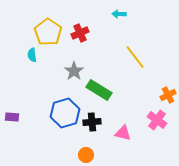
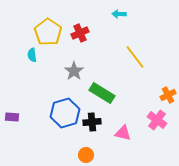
green rectangle: moved 3 px right, 3 px down
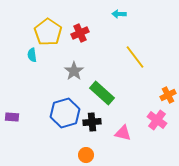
green rectangle: rotated 10 degrees clockwise
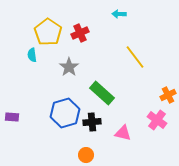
gray star: moved 5 px left, 4 px up
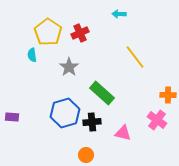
orange cross: rotated 28 degrees clockwise
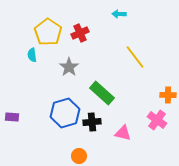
orange circle: moved 7 px left, 1 px down
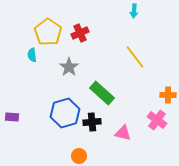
cyan arrow: moved 15 px right, 3 px up; rotated 88 degrees counterclockwise
